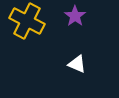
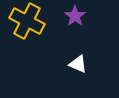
white triangle: moved 1 px right
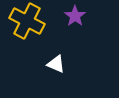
white triangle: moved 22 px left
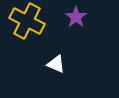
purple star: moved 1 px right, 1 px down
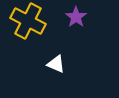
yellow cross: moved 1 px right
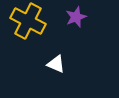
purple star: rotated 15 degrees clockwise
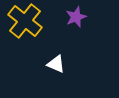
yellow cross: moved 3 px left; rotated 12 degrees clockwise
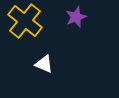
white triangle: moved 12 px left
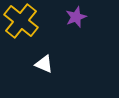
yellow cross: moved 4 px left
